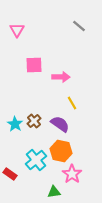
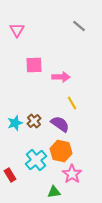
cyan star: moved 1 px up; rotated 21 degrees clockwise
red rectangle: moved 1 px down; rotated 24 degrees clockwise
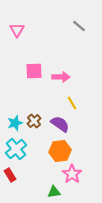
pink square: moved 6 px down
orange hexagon: moved 1 px left; rotated 20 degrees counterclockwise
cyan cross: moved 20 px left, 11 px up
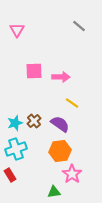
yellow line: rotated 24 degrees counterclockwise
cyan cross: rotated 20 degrees clockwise
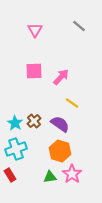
pink triangle: moved 18 px right
pink arrow: rotated 48 degrees counterclockwise
cyan star: rotated 21 degrees counterclockwise
orange hexagon: rotated 25 degrees clockwise
green triangle: moved 4 px left, 15 px up
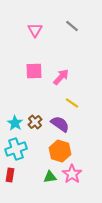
gray line: moved 7 px left
brown cross: moved 1 px right, 1 px down
red rectangle: rotated 40 degrees clockwise
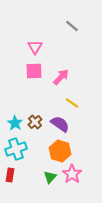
pink triangle: moved 17 px down
green triangle: rotated 40 degrees counterclockwise
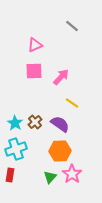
pink triangle: moved 2 px up; rotated 35 degrees clockwise
orange hexagon: rotated 20 degrees counterclockwise
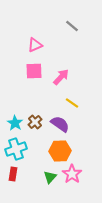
red rectangle: moved 3 px right, 1 px up
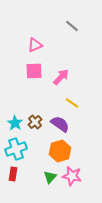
orange hexagon: rotated 15 degrees counterclockwise
pink star: moved 2 px down; rotated 24 degrees counterclockwise
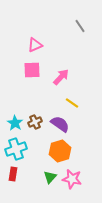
gray line: moved 8 px right; rotated 16 degrees clockwise
pink square: moved 2 px left, 1 px up
brown cross: rotated 16 degrees clockwise
pink star: moved 3 px down
